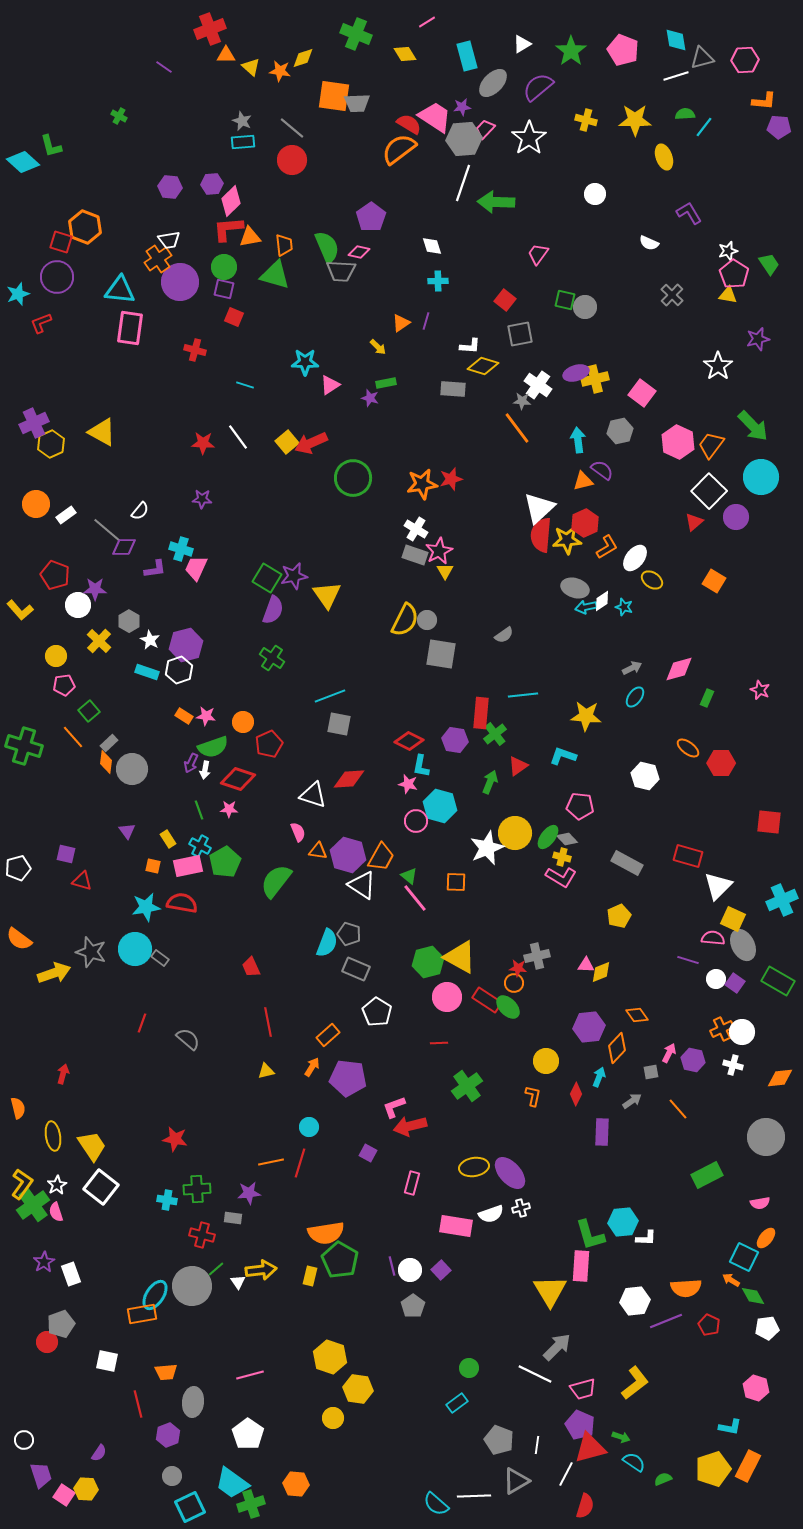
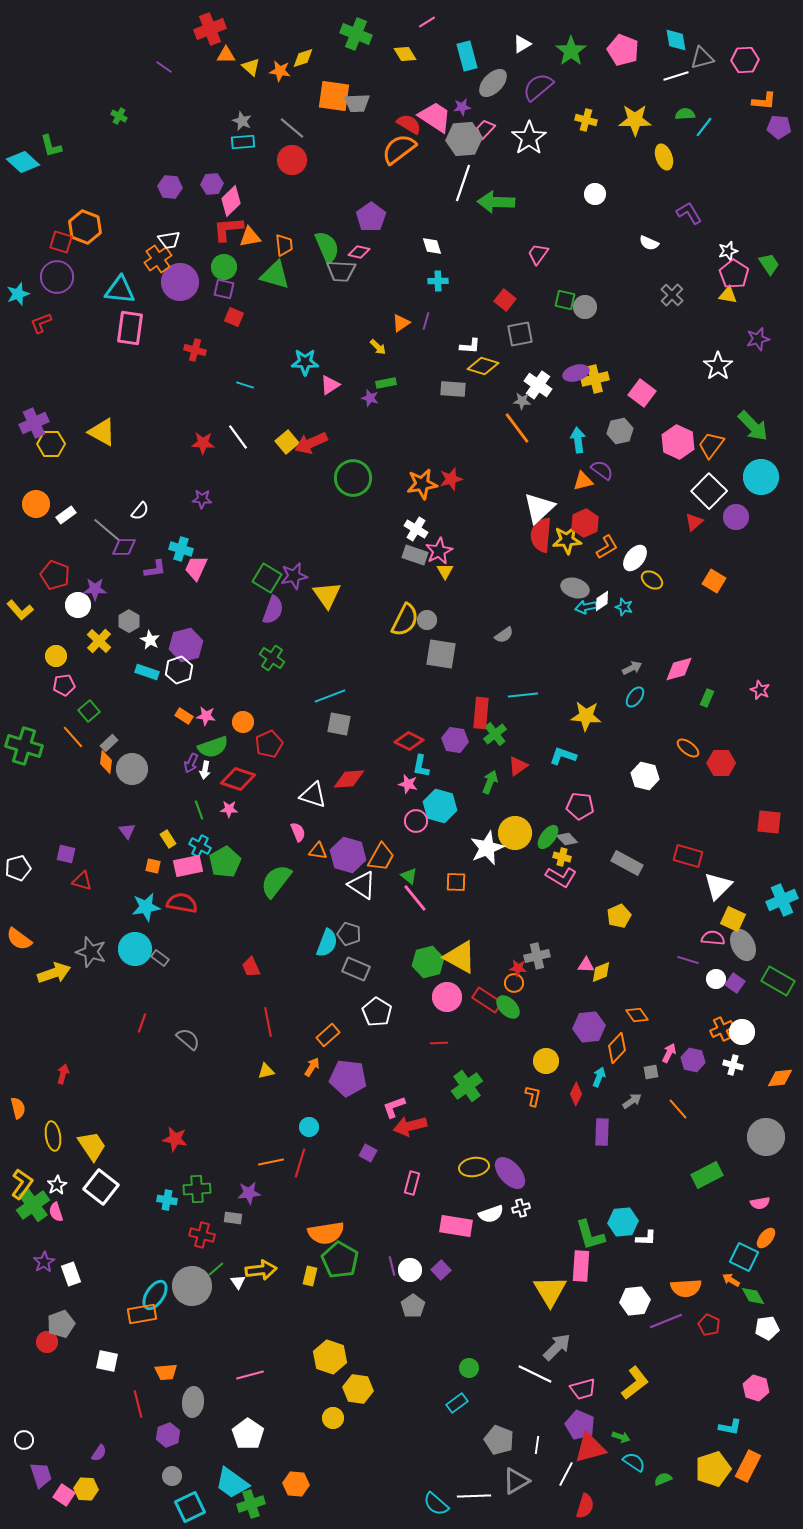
yellow hexagon at (51, 444): rotated 24 degrees clockwise
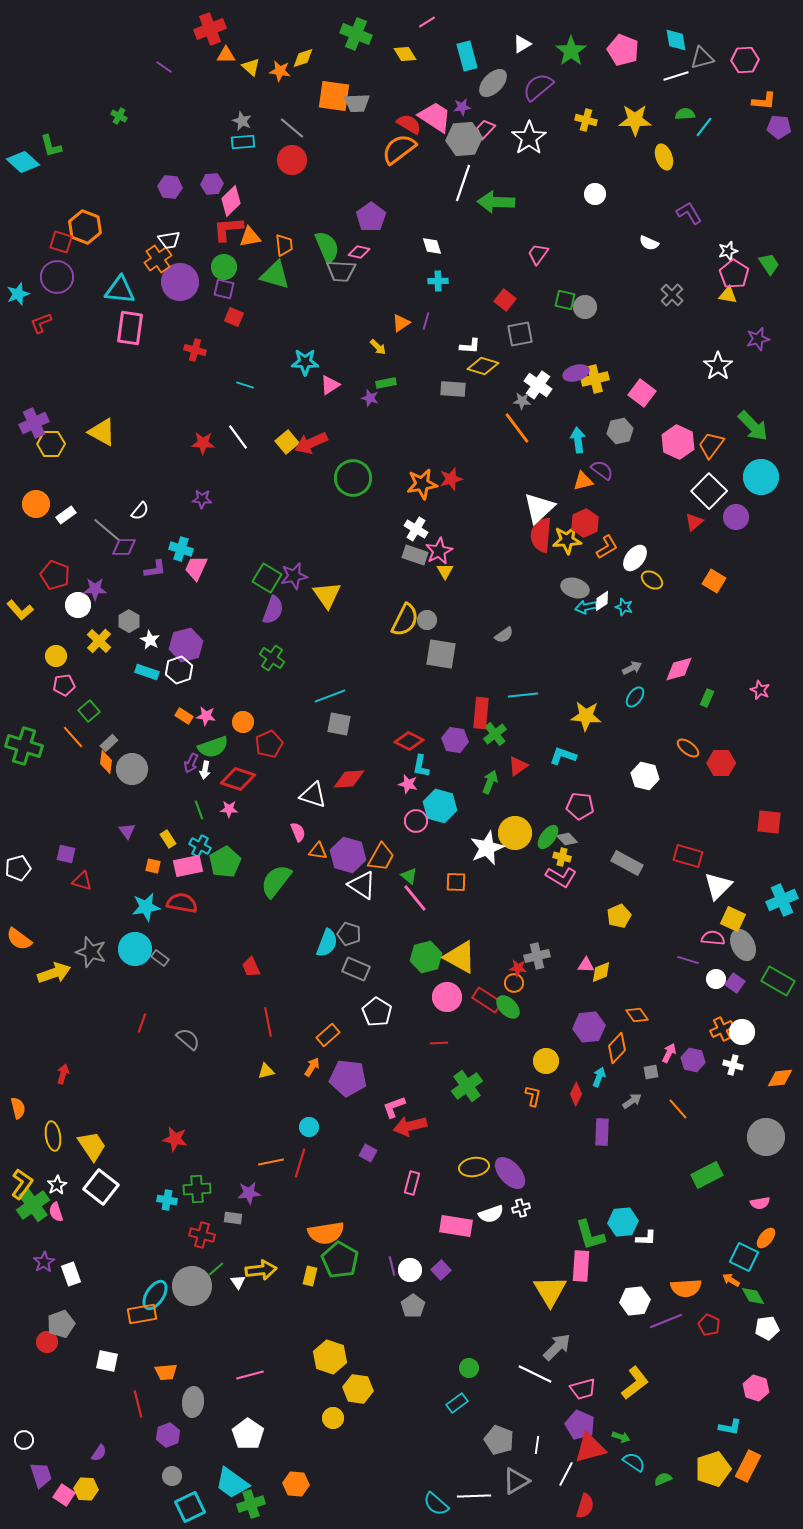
green hexagon at (428, 962): moved 2 px left, 5 px up
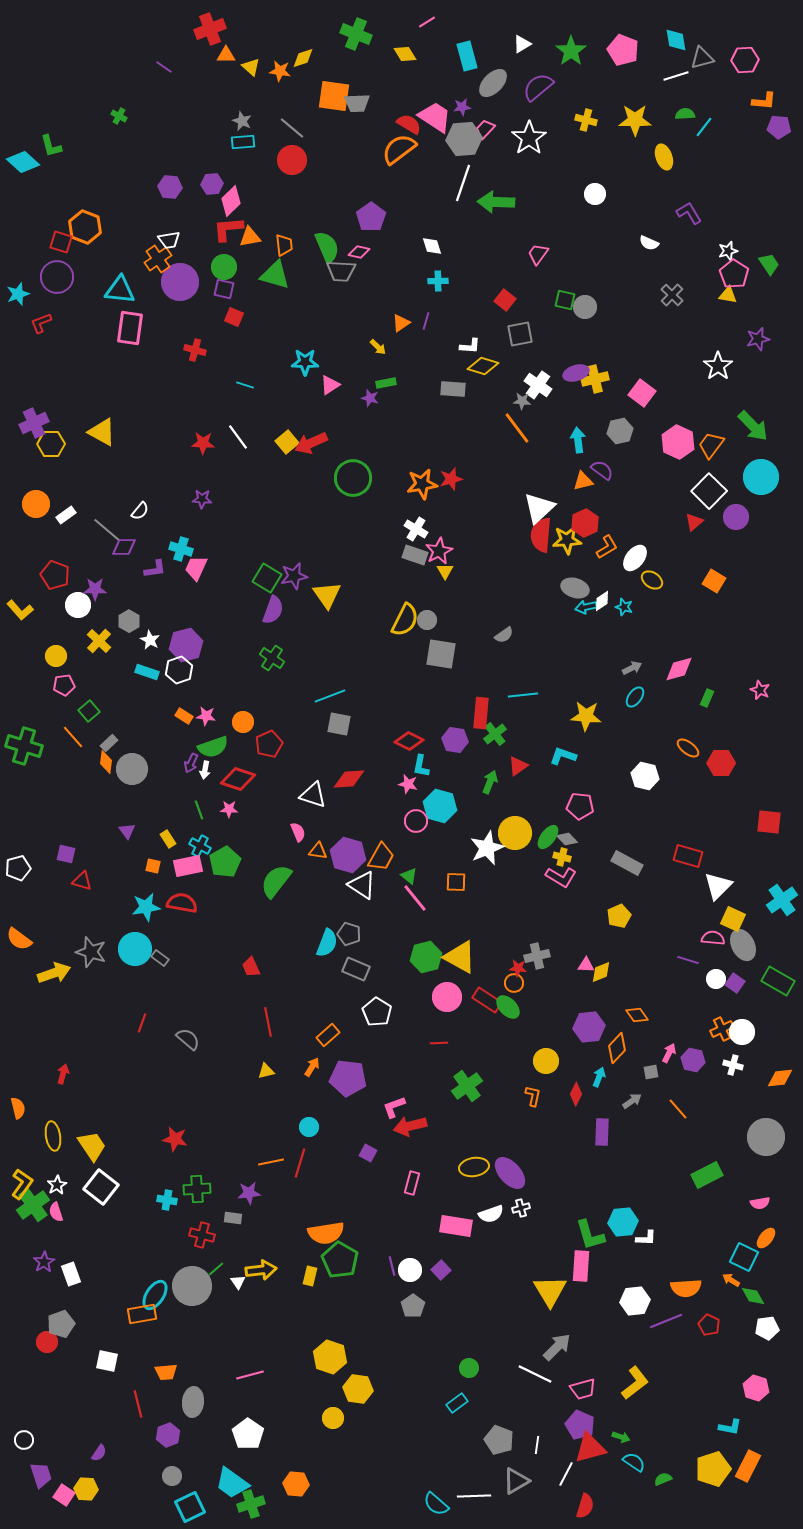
cyan cross at (782, 900): rotated 12 degrees counterclockwise
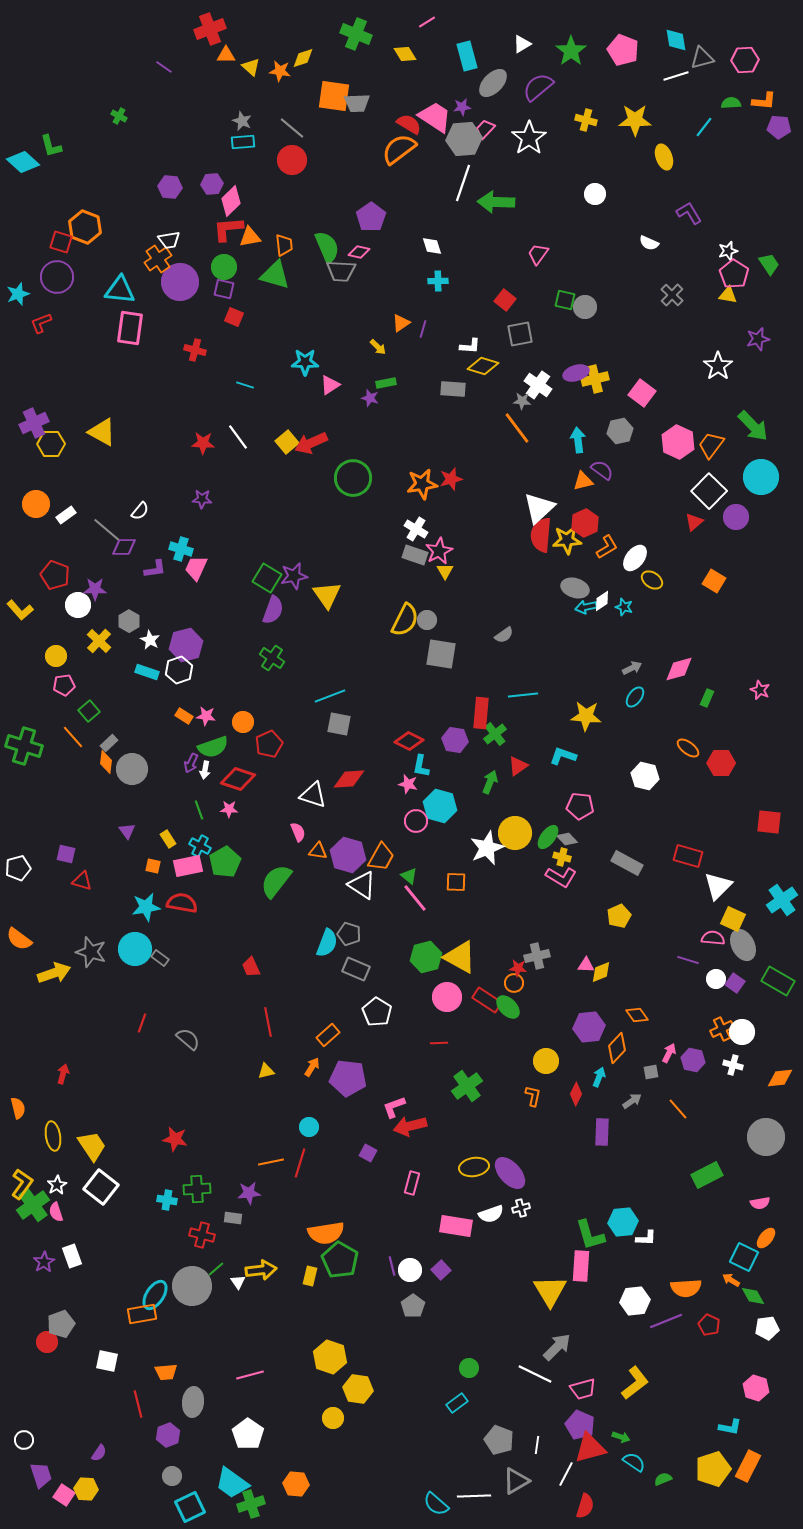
green semicircle at (685, 114): moved 46 px right, 11 px up
purple line at (426, 321): moved 3 px left, 8 px down
white rectangle at (71, 1274): moved 1 px right, 18 px up
